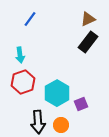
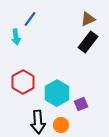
cyan arrow: moved 4 px left, 18 px up
red hexagon: rotated 10 degrees counterclockwise
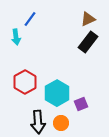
red hexagon: moved 2 px right
orange circle: moved 2 px up
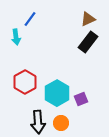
purple square: moved 5 px up
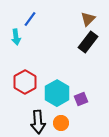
brown triangle: rotated 21 degrees counterclockwise
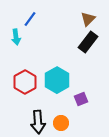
cyan hexagon: moved 13 px up
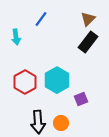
blue line: moved 11 px right
